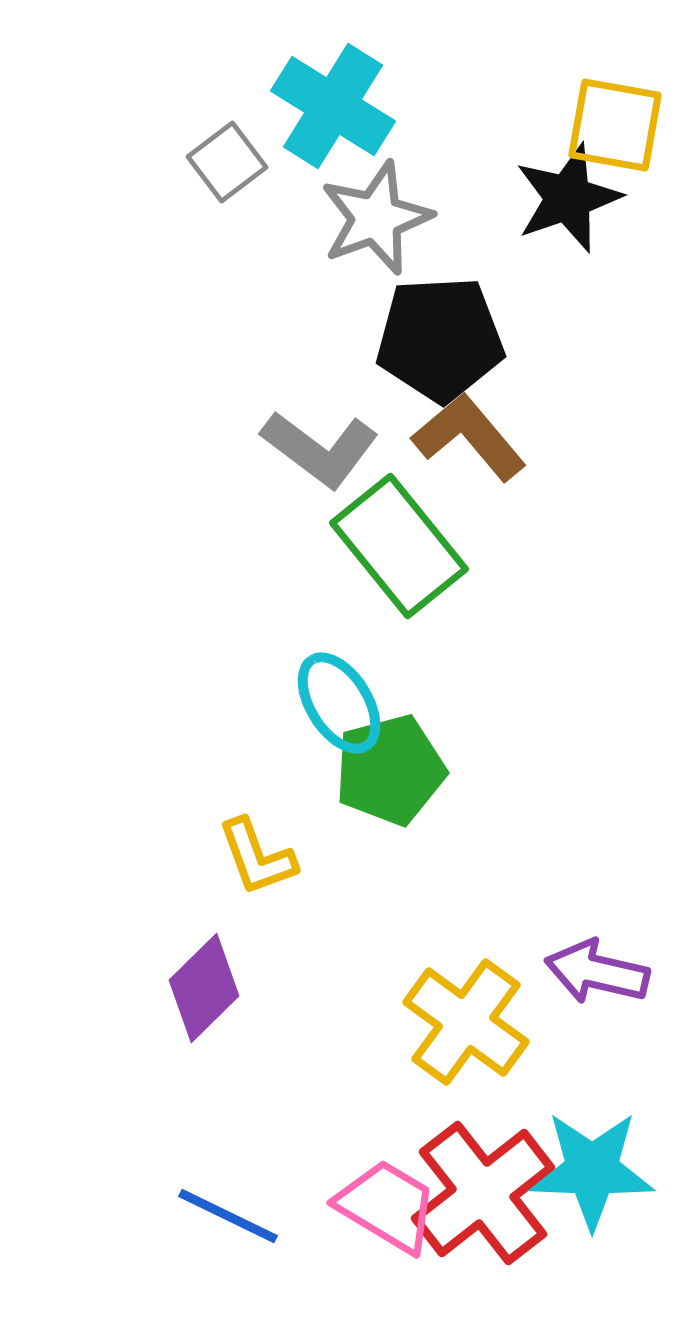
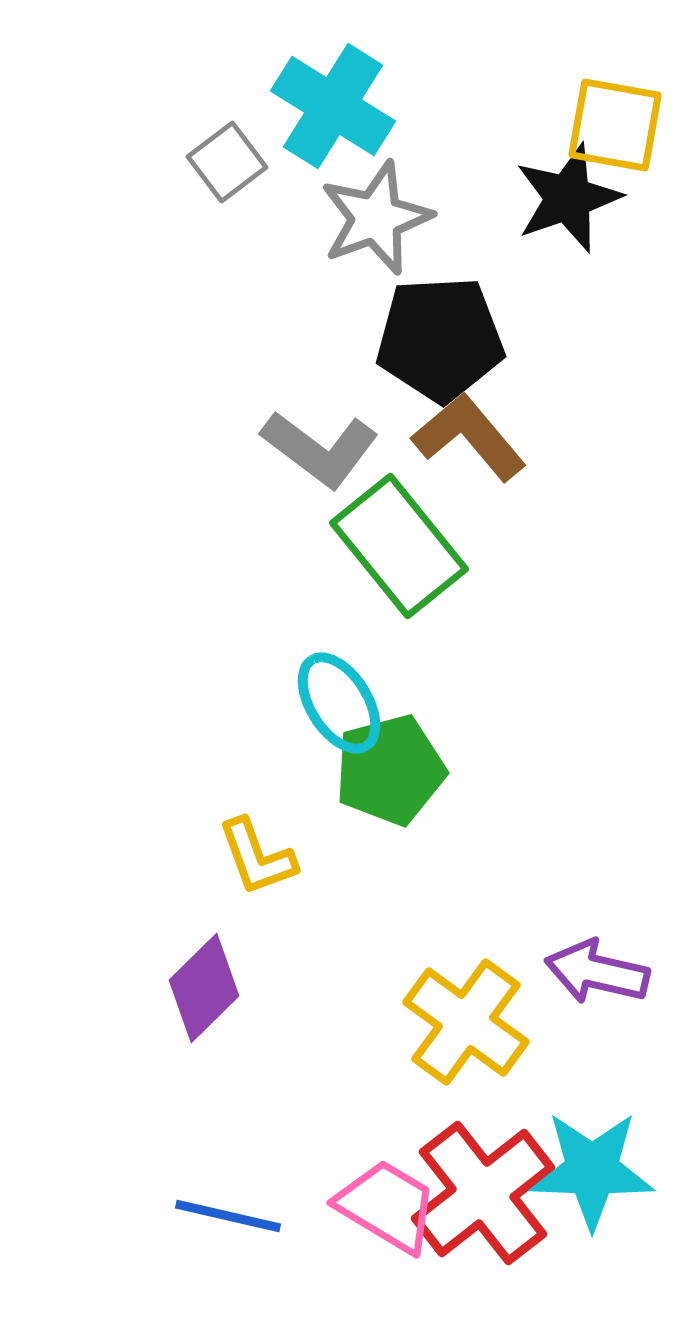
blue line: rotated 13 degrees counterclockwise
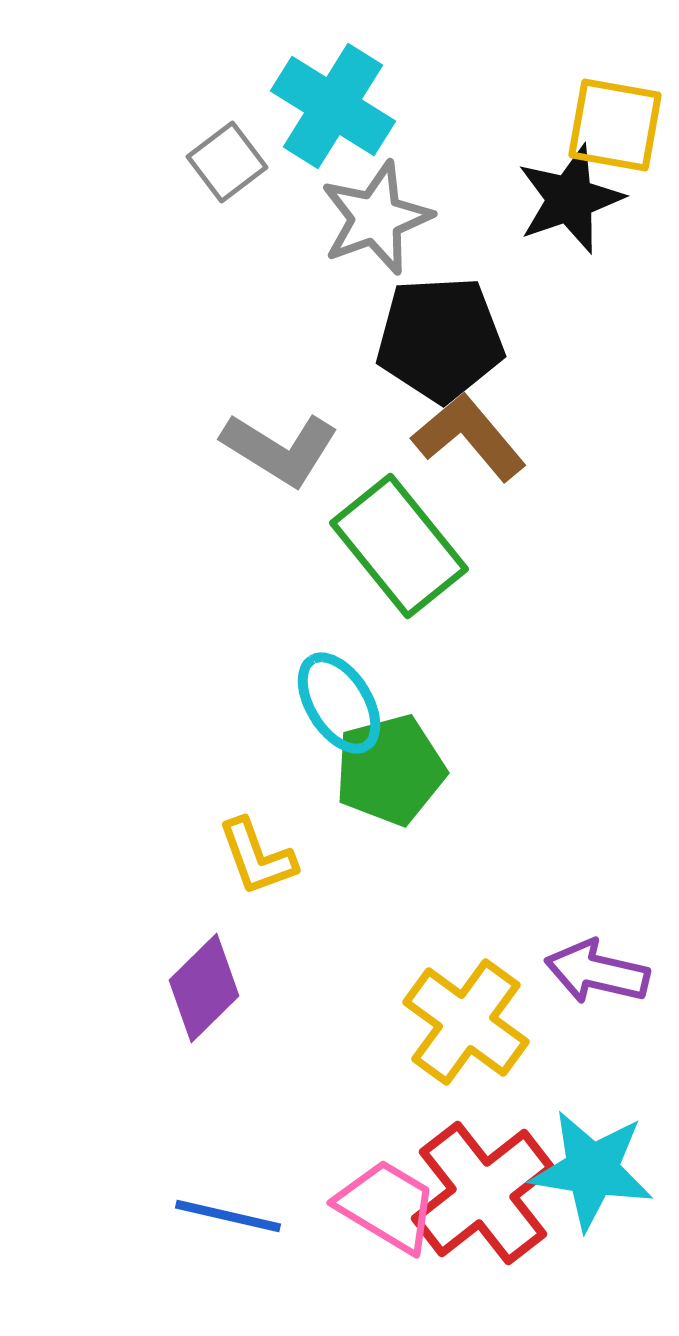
black star: moved 2 px right, 1 px down
gray L-shape: moved 40 px left; rotated 5 degrees counterclockwise
cyan star: rotated 7 degrees clockwise
